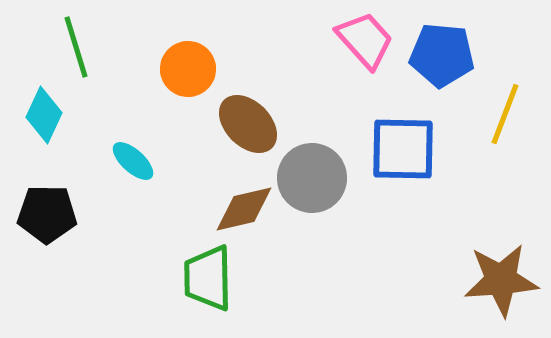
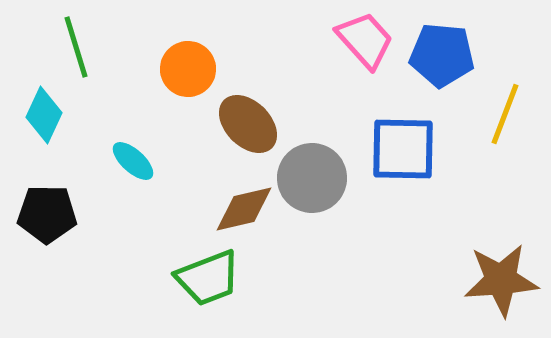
green trapezoid: rotated 110 degrees counterclockwise
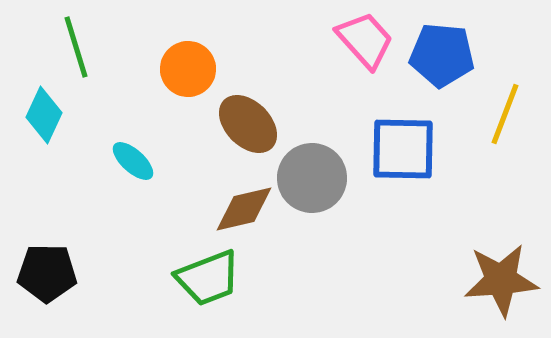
black pentagon: moved 59 px down
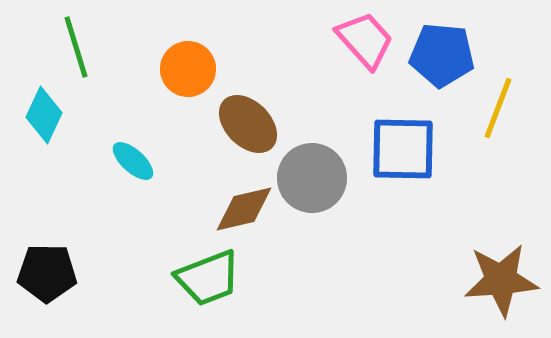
yellow line: moved 7 px left, 6 px up
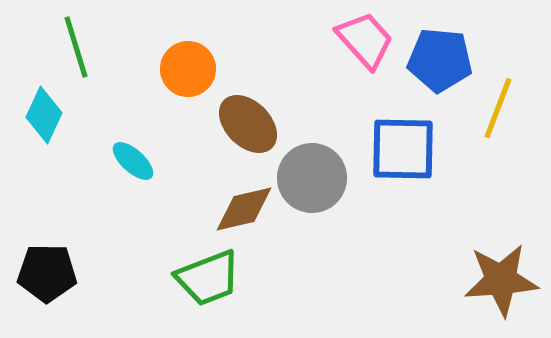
blue pentagon: moved 2 px left, 5 px down
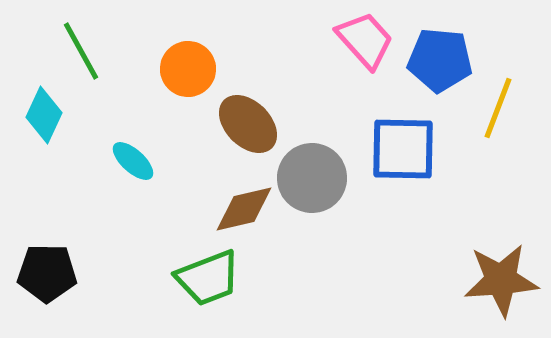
green line: moved 5 px right, 4 px down; rotated 12 degrees counterclockwise
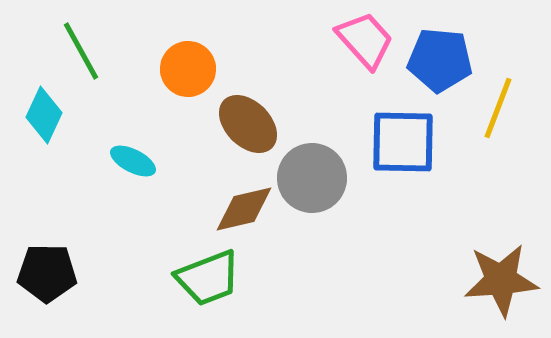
blue square: moved 7 px up
cyan ellipse: rotated 15 degrees counterclockwise
